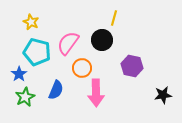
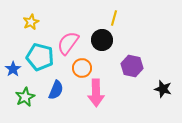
yellow star: rotated 21 degrees clockwise
cyan pentagon: moved 3 px right, 5 px down
blue star: moved 6 px left, 5 px up
black star: moved 6 px up; rotated 24 degrees clockwise
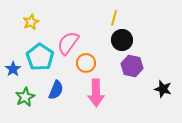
black circle: moved 20 px right
cyan pentagon: rotated 20 degrees clockwise
orange circle: moved 4 px right, 5 px up
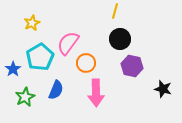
yellow line: moved 1 px right, 7 px up
yellow star: moved 1 px right, 1 px down
black circle: moved 2 px left, 1 px up
cyan pentagon: rotated 8 degrees clockwise
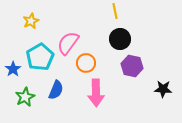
yellow line: rotated 28 degrees counterclockwise
yellow star: moved 1 px left, 2 px up
black star: rotated 12 degrees counterclockwise
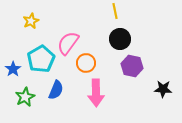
cyan pentagon: moved 1 px right, 2 px down
